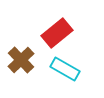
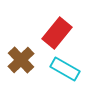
red rectangle: rotated 12 degrees counterclockwise
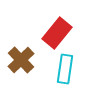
cyan rectangle: rotated 68 degrees clockwise
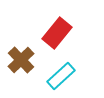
cyan rectangle: moved 4 px left, 7 px down; rotated 40 degrees clockwise
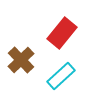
red rectangle: moved 5 px right
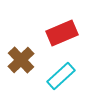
red rectangle: rotated 28 degrees clockwise
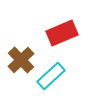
cyan rectangle: moved 10 px left
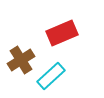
brown cross: rotated 12 degrees clockwise
